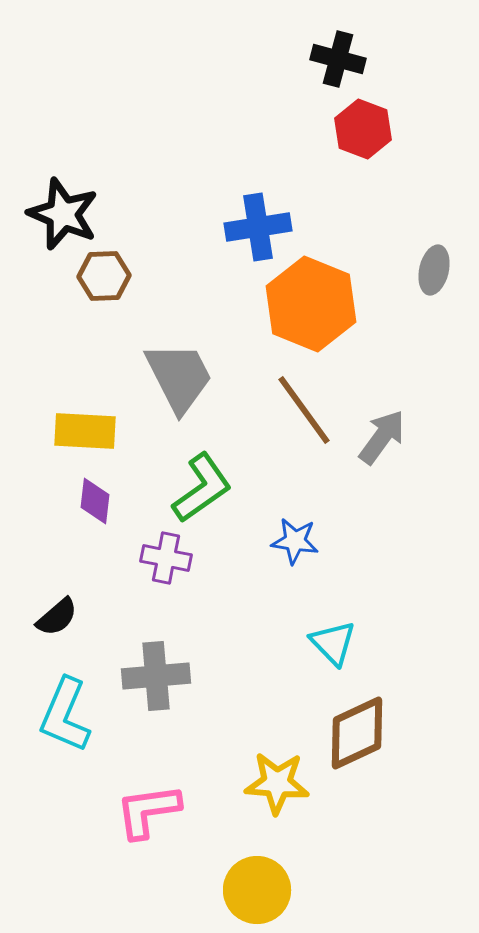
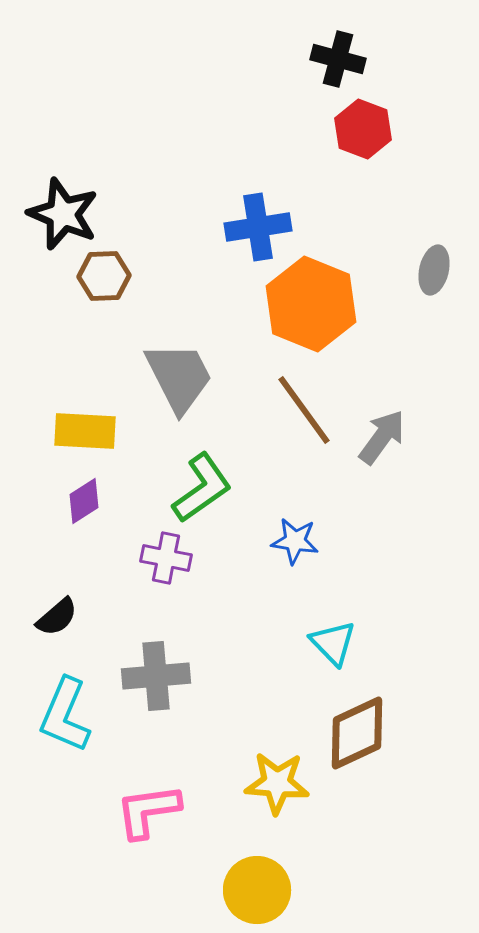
purple diamond: moved 11 px left; rotated 51 degrees clockwise
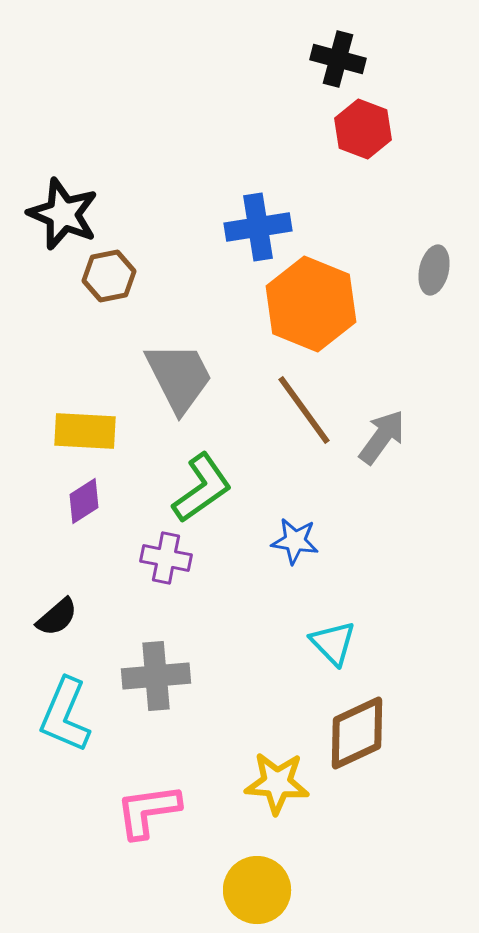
brown hexagon: moved 5 px right; rotated 9 degrees counterclockwise
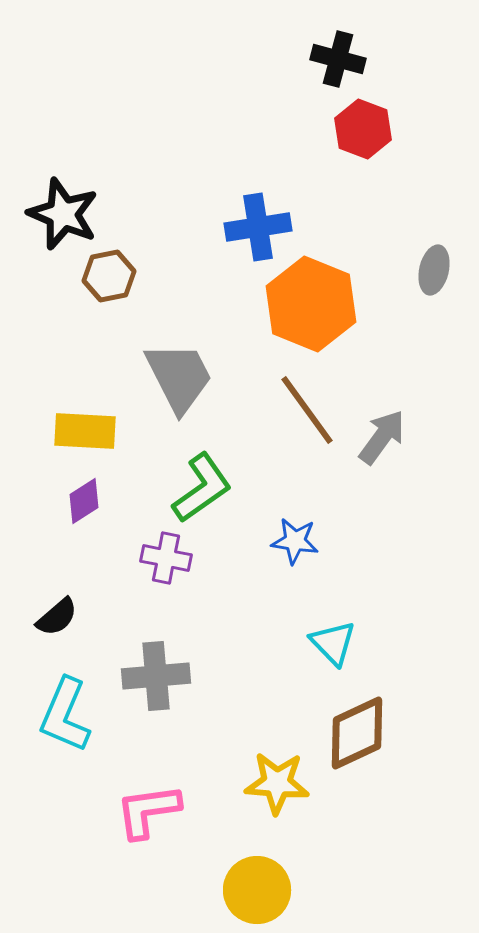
brown line: moved 3 px right
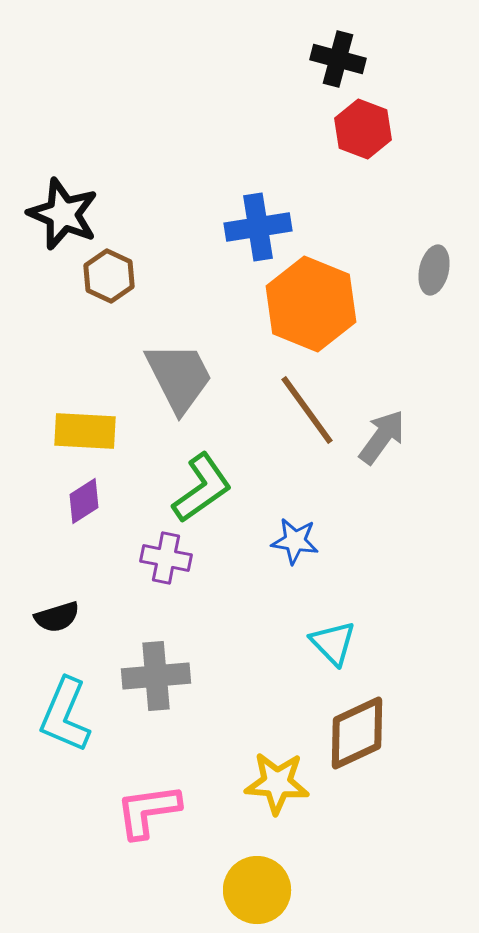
brown hexagon: rotated 24 degrees counterclockwise
black semicircle: rotated 24 degrees clockwise
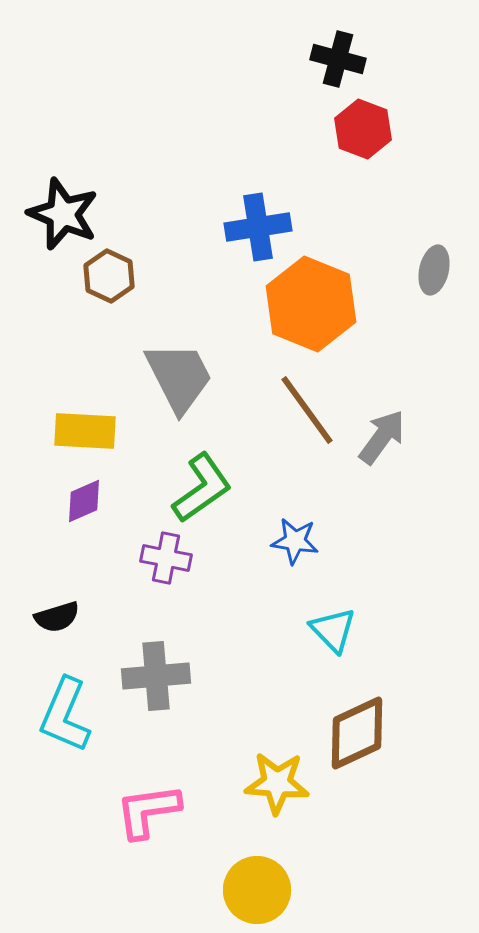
purple diamond: rotated 9 degrees clockwise
cyan triangle: moved 13 px up
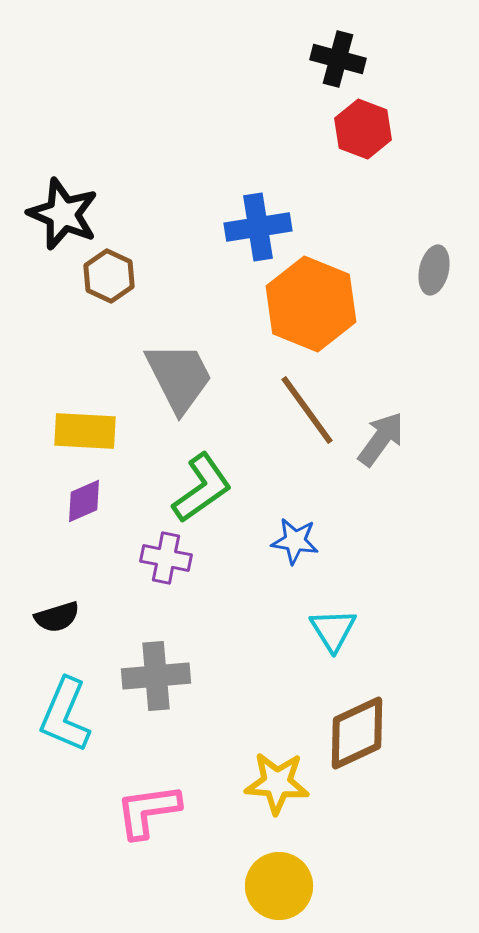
gray arrow: moved 1 px left, 2 px down
cyan triangle: rotated 12 degrees clockwise
yellow circle: moved 22 px right, 4 px up
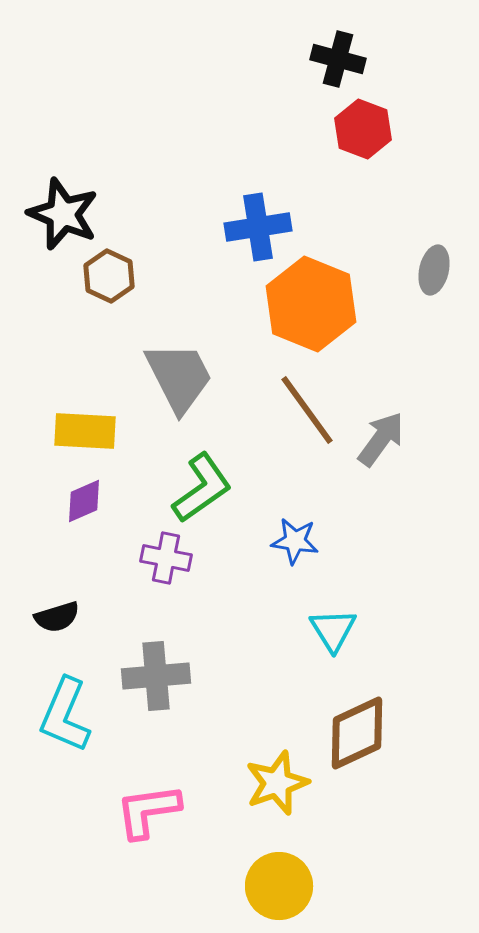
yellow star: rotated 24 degrees counterclockwise
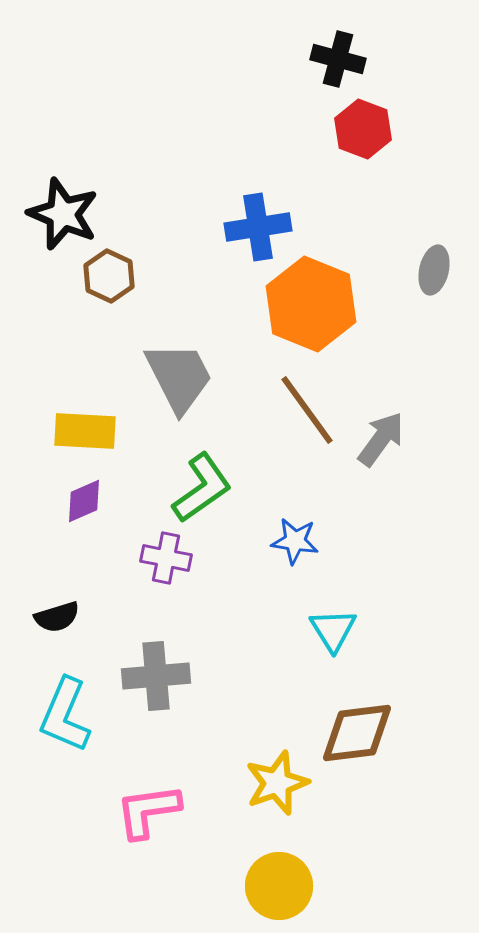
brown diamond: rotated 18 degrees clockwise
